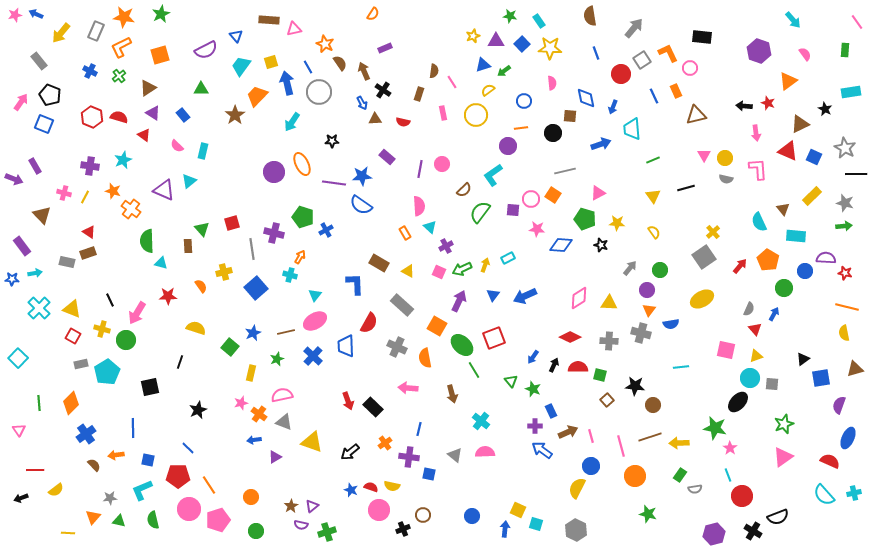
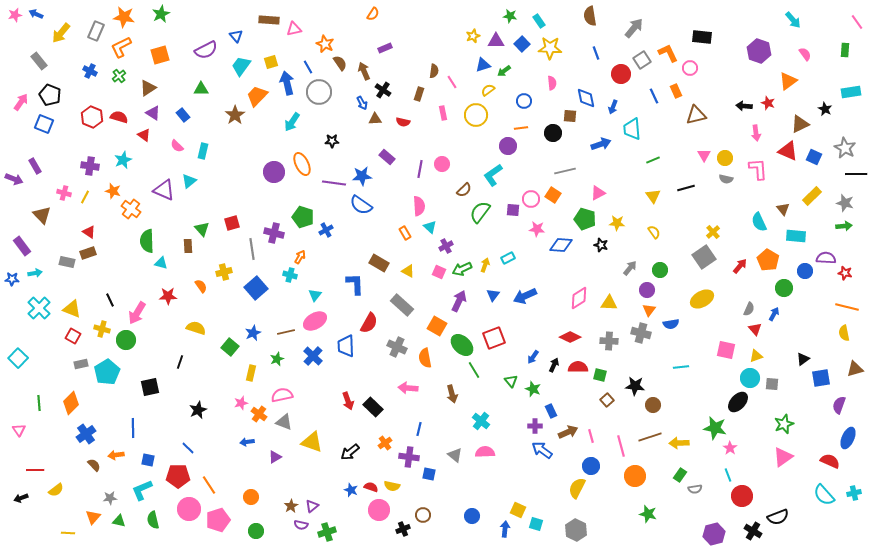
blue arrow at (254, 440): moved 7 px left, 2 px down
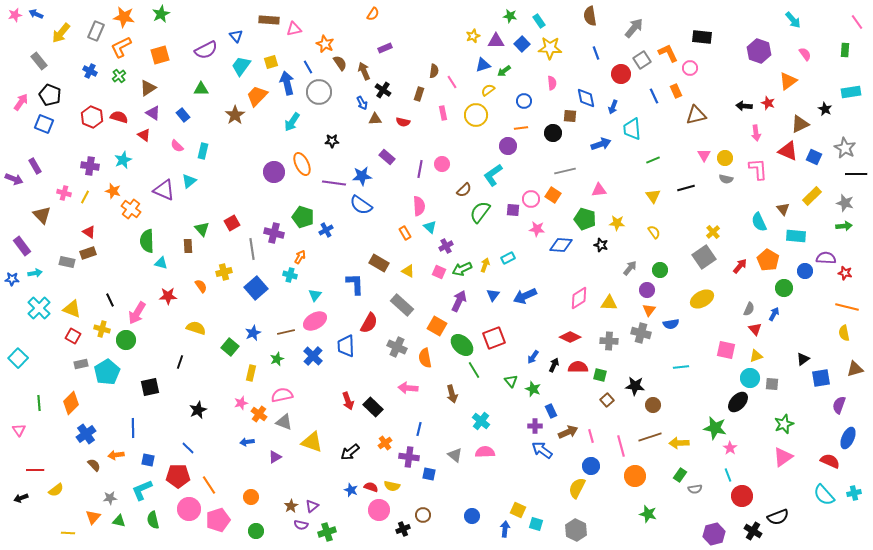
pink triangle at (598, 193): moved 1 px right, 3 px up; rotated 21 degrees clockwise
red square at (232, 223): rotated 14 degrees counterclockwise
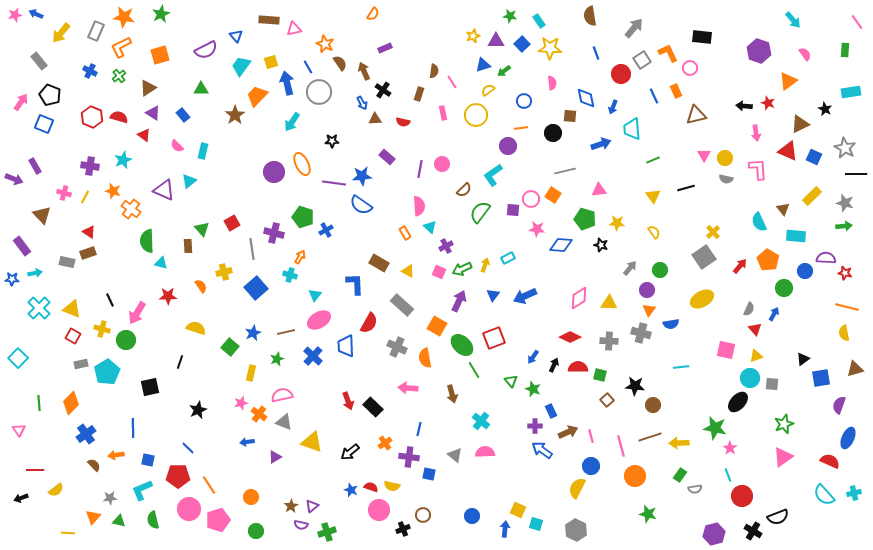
pink ellipse at (315, 321): moved 4 px right, 1 px up
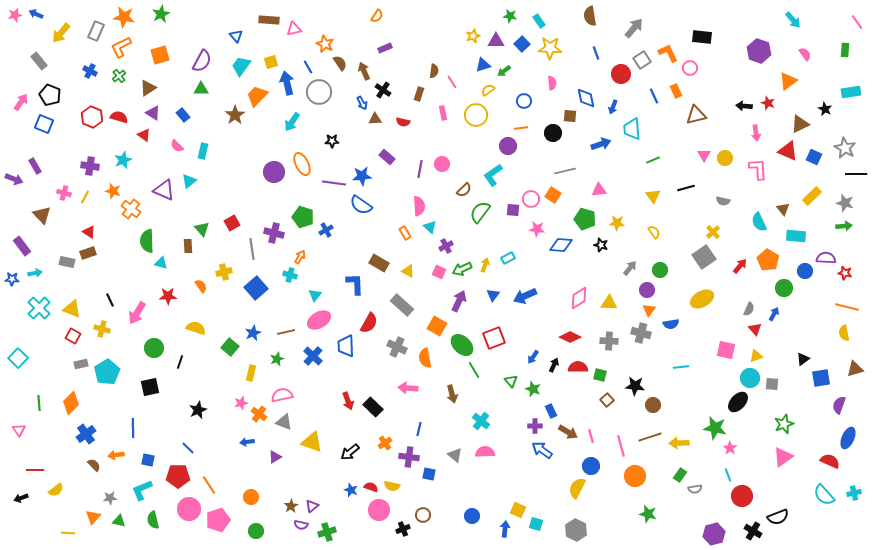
orange semicircle at (373, 14): moved 4 px right, 2 px down
purple semicircle at (206, 50): moved 4 px left, 11 px down; rotated 35 degrees counterclockwise
gray semicircle at (726, 179): moved 3 px left, 22 px down
green circle at (126, 340): moved 28 px right, 8 px down
brown arrow at (568, 432): rotated 54 degrees clockwise
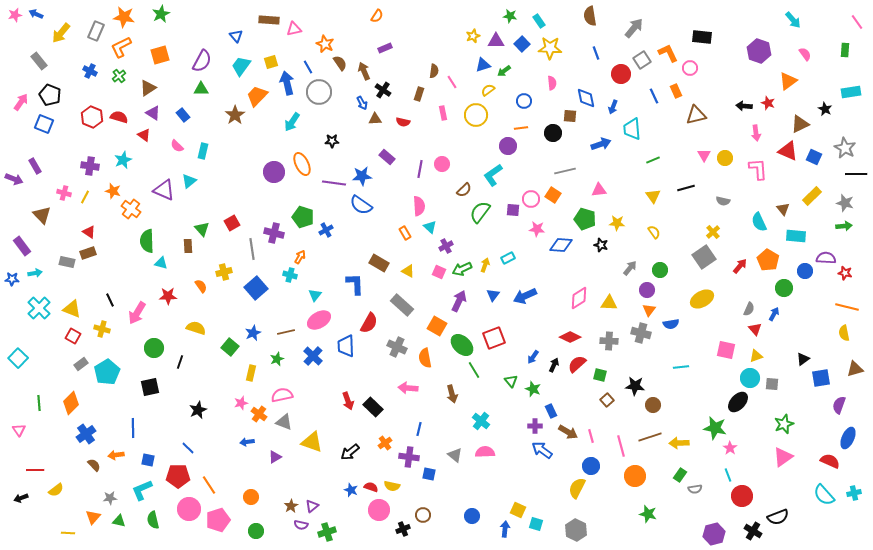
gray rectangle at (81, 364): rotated 24 degrees counterclockwise
red semicircle at (578, 367): moved 1 px left, 3 px up; rotated 42 degrees counterclockwise
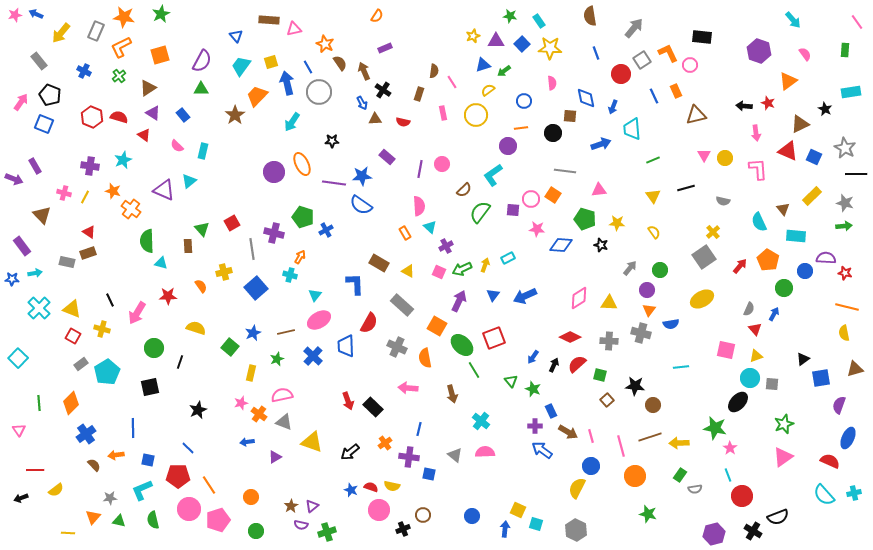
pink circle at (690, 68): moved 3 px up
blue cross at (90, 71): moved 6 px left
gray line at (565, 171): rotated 20 degrees clockwise
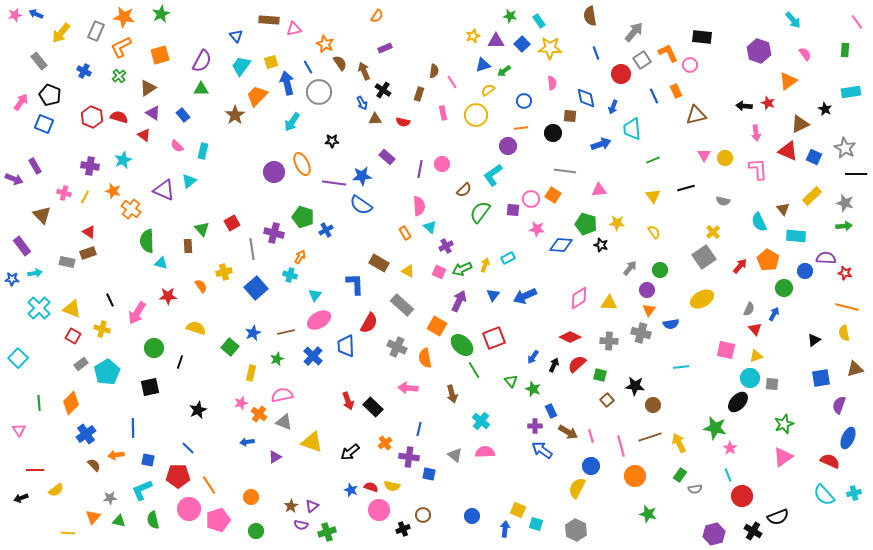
gray arrow at (634, 28): moved 4 px down
green pentagon at (585, 219): moved 1 px right, 5 px down
black triangle at (803, 359): moved 11 px right, 19 px up
yellow arrow at (679, 443): rotated 66 degrees clockwise
